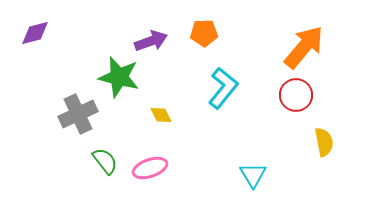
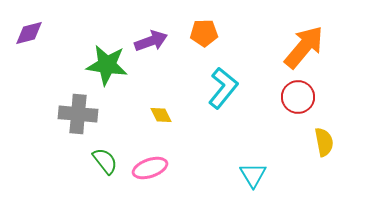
purple diamond: moved 6 px left
green star: moved 12 px left, 12 px up; rotated 6 degrees counterclockwise
red circle: moved 2 px right, 2 px down
gray cross: rotated 30 degrees clockwise
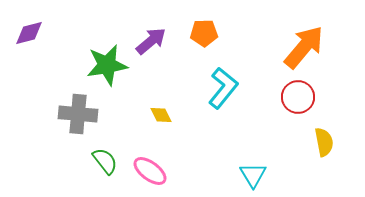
purple arrow: rotated 20 degrees counterclockwise
green star: rotated 18 degrees counterclockwise
pink ellipse: moved 3 px down; rotated 56 degrees clockwise
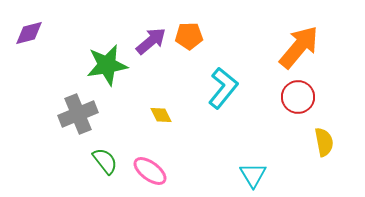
orange pentagon: moved 15 px left, 3 px down
orange arrow: moved 5 px left
gray cross: rotated 27 degrees counterclockwise
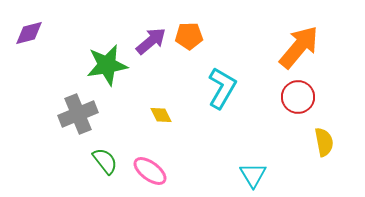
cyan L-shape: moved 1 px left; rotated 9 degrees counterclockwise
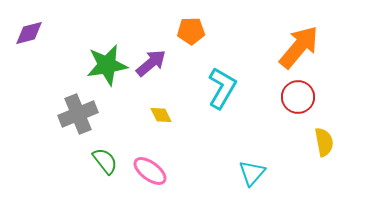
orange pentagon: moved 2 px right, 5 px up
purple arrow: moved 22 px down
cyan triangle: moved 1 px left, 2 px up; rotated 12 degrees clockwise
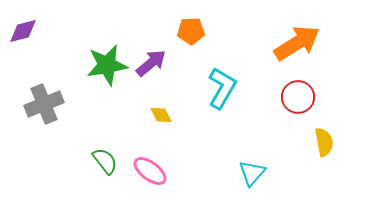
purple diamond: moved 6 px left, 2 px up
orange arrow: moved 2 px left, 4 px up; rotated 18 degrees clockwise
gray cross: moved 34 px left, 10 px up
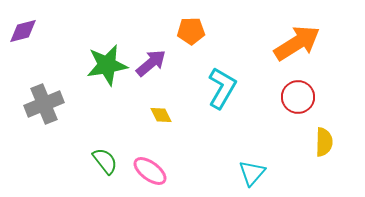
yellow semicircle: rotated 12 degrees clockwise
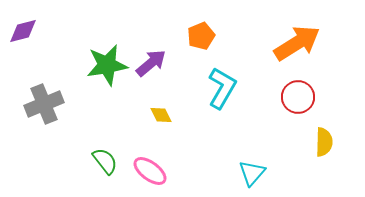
orange pentagon: moved 10 px right, 5 px down; rotated 20 degrees counterclockwise
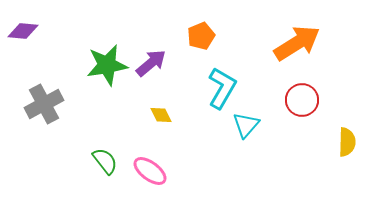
purple diamond: rotated 20 degrees clockwise
red circle: moved 4 px right, 3 px down
gray cross: rotated 6 degrees counterclockwise
yellow semicircle: moved 23 px right
cyan triangle: moved 6 px left, 48 px up
